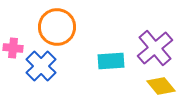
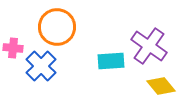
purple cross: moved 6 px left, 2 px up; rotated 15 degrees counterclockwise
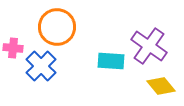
cyan rectangle: rotated 8 degrees clockwise
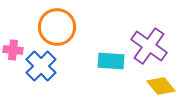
pink cross: moved 2 px down
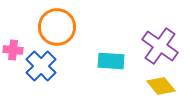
purple cross: moved 11 px right
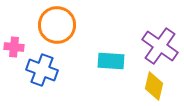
orange circle: moved 2 px up
pink cross: moved 1 px right, 3 px up
blue cross: moved 1 px right, 4 px down; rotated 24 degrees counterclockwise
yellow diamond: moved 7 px left; rotated 52 degrees clockwise
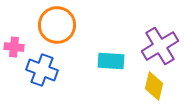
purple cross: rotated 24 degrees clockwise
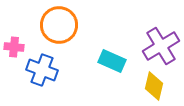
orange circle: moved 2 px right
purple cross: moved 1 px right
cyan rectangle: moved 1 px right; rotated 20 degrees clockwise
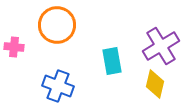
orange circle: moved 2 px left
cyan rectangle: rotated 56 degrees clockwise
blue cross: moved 16 px right, 16 px down
yellow diamond: moved 1 px right, 2 px up
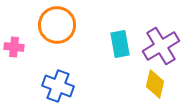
cyan rectangle: moved 8 px right, 17 px up
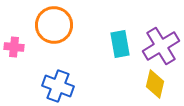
orange circle: moved 3 px left
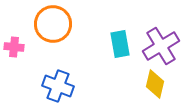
orange circle: moved 1 px left, 1 px up
